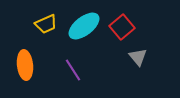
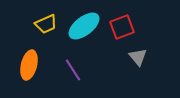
red square: rotated 20 degrees clockwise
orange ellipse: moved 4 px right; rotated 20 degrees clockwise
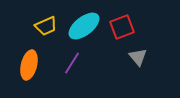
yellow trapezoid: moved 2 px down
purple line: moved 1 px left, 7 px up; rotated 65 degrees clockwise
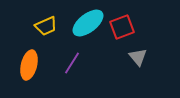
cyan ellipse: moved 4 px right, 3 px up
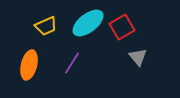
red square: rotated 10 degrees counterclockwise
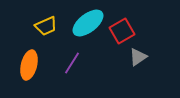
red square: moved 4 px down
gray triangle: rotated 36 degrees clockwise
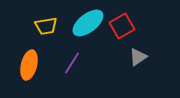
yellow trapezoid: rotated 15 degrees clockwise
red square: moved 5 px up
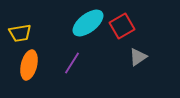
yellow trapezoid: moved 26 px left, 7 px down
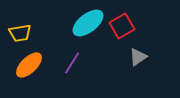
orange ellipse: rotated 32 degrees clockwise
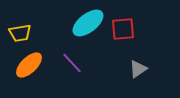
red square: moved 1 px right, 3 px down; rotated 25 degrees clockwise
gray triangle: moved 12 px down
purple line: rotated 75 degrees counterclockwise
